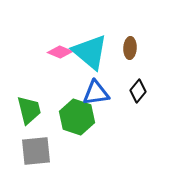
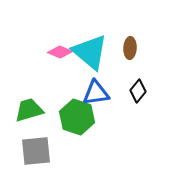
green trapezoid: rotated 92 degrees counterclockwise
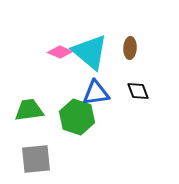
black diamond: rotated 60 degrees counterclockwise
green trapezoid: rotated 8 degrees clockwise
gray square: moved 8 px down
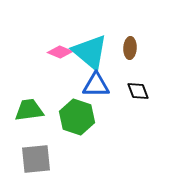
blue triangle: moved 8 px up; rotated 8 degrees clockwise
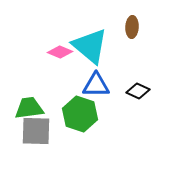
brown ellipse: moved 2 px right, 21 px up
cyan triangle: moved 6 px up
black diamond: rotated 45 degrees counterclockwise
green trapezoid: moved 2 px up
green hexagon: moved 3 px right, 3 px up
gray square: moved 28 px up; rotated 8 degrees clockwise
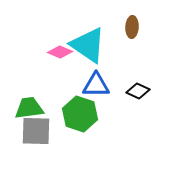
cyan triangle: moved 2 px left, 1 px up; rotated 6 degrees counterclockwise
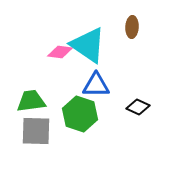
pink diamond: rotated 15 degrees counterclockwise
black diamond: moved 16 px down
green trapezoid: moved 2 px right, 7 px up
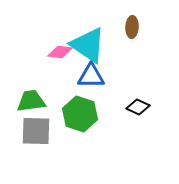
blue triangle: moved 5 px left, 9 px up
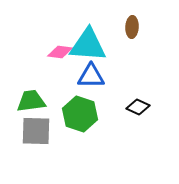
cyan triangle: rotated 30 degrees counterclockwise
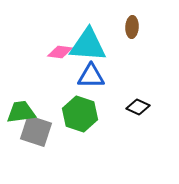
green trapezoid: moved 10 px left, 11 px down
gray square: rotated 16 degrees clockwise
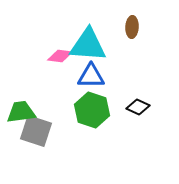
pink diamond: moved 4 px down
green hexagon: moved 12 px right, 4 px up
